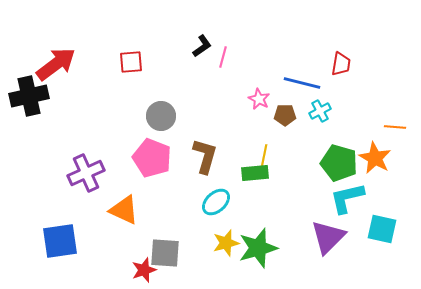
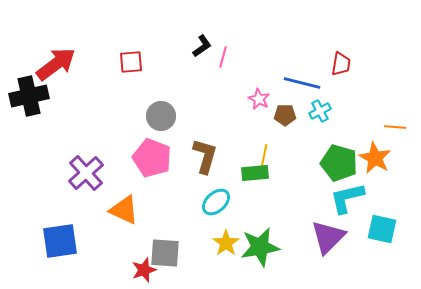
purple cross: rotated 18 degrees counterclockwise
yellow star: rotated 20 degrees counterclockwise
green star: moved 2 px right, 1 px up; rotated 6 degrees clockwise
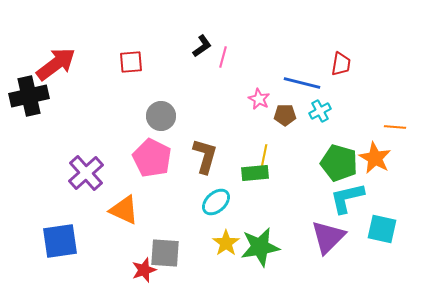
pink pentagon: rotated 6 degrees clockwise
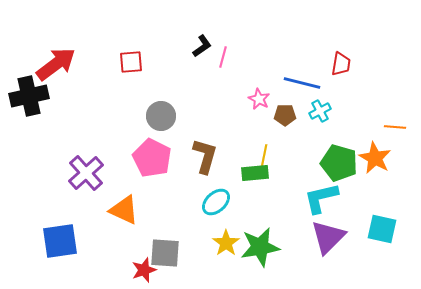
cyan L-shape: moved 26 px left
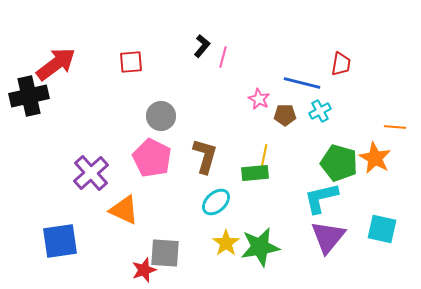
black L-shape: rotated 15 degrees counterclockwise
purple cross: moved 5 px right
purple triangle: rotated 6 degrees counterclockwise
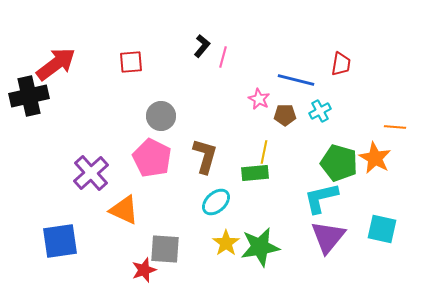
blue line: moved 6 px left, 3 px up
yellow line: moved 4 px up
gray square: moved 4 px up
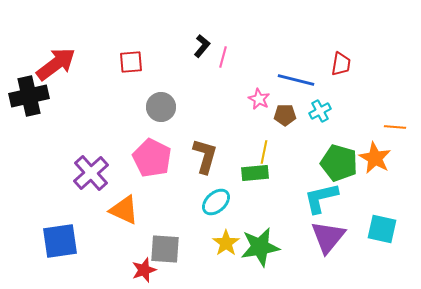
gray circle: moved 9 px up
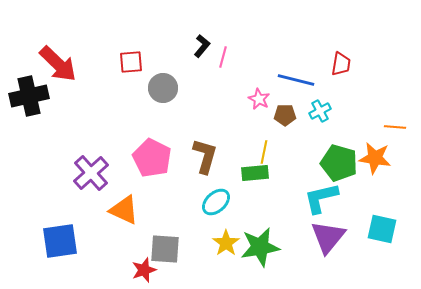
red arrow: moved 2 px right; rotated 81 degrees clockwise
gray circle: moved 2 px right, 19 px up
orange star: rotated 20 degrees counterclockwise
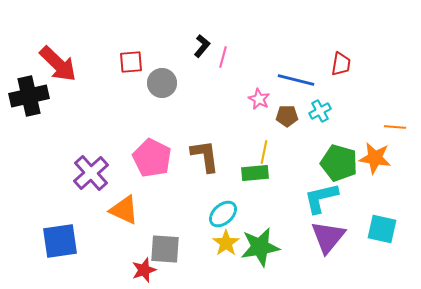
gray circle: moved 1 px left, 5 px up
brown pentagon: moved 2 px right, 1 px down
brown L-shape: rotated 24 degrees counterclockwise
cyan ellipse: moved 7 px right, 12 px down
